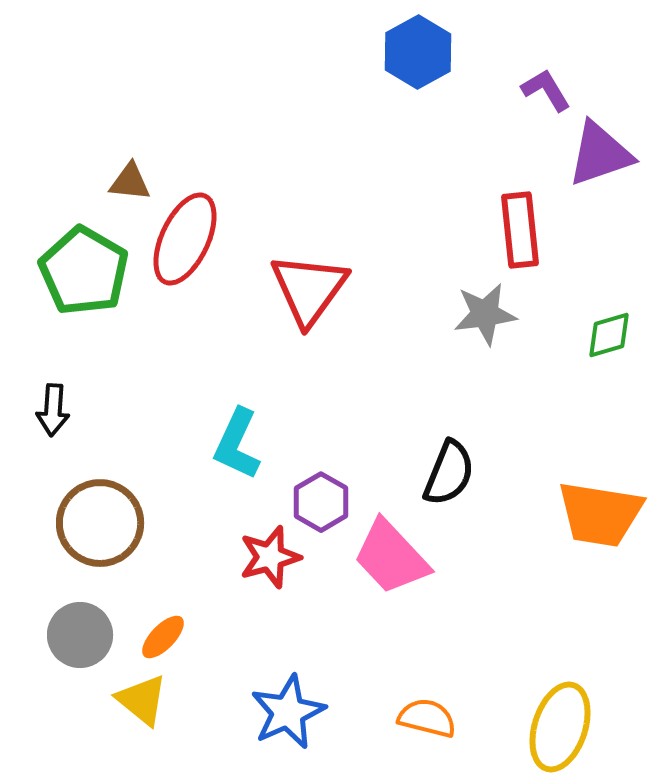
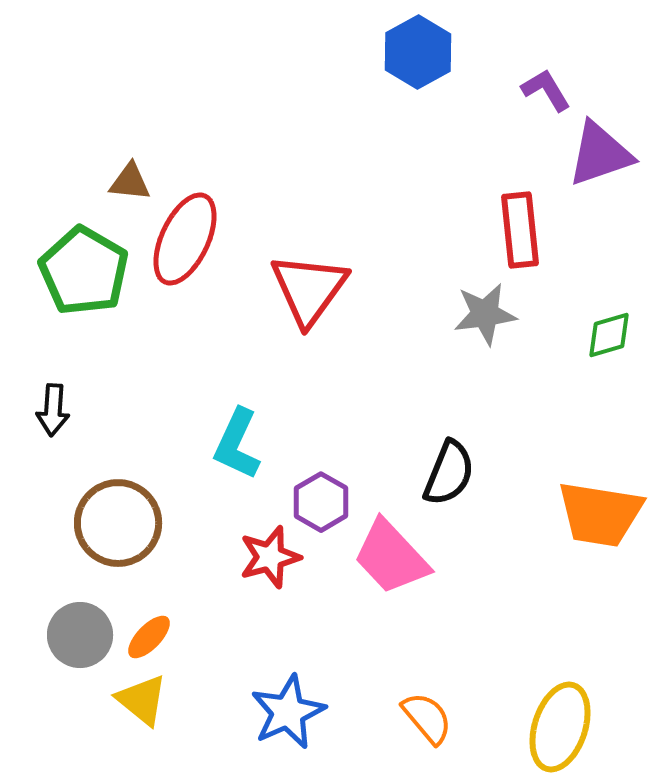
brown circle: moved 18 px right
orange ellipse: moved 14 px left
orange semicircle: rotated 36 degrees clockwise
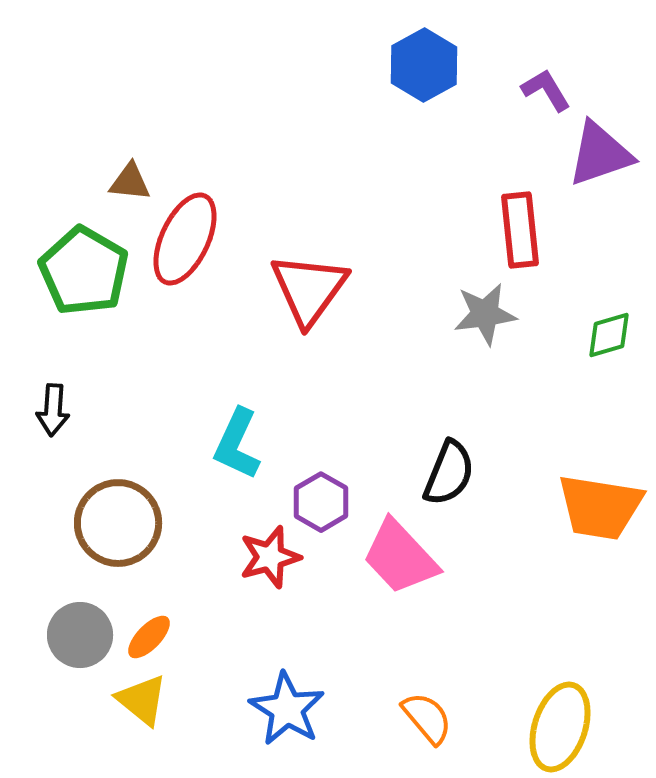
blue hexagon: moved 6 px right, 13 px down
orange trapezoid: moved 7 px up
pink trapezoid: moved 9 px right
blue star: moved 1 px left, 3 px up; rotated 16 degrees counterclockwise
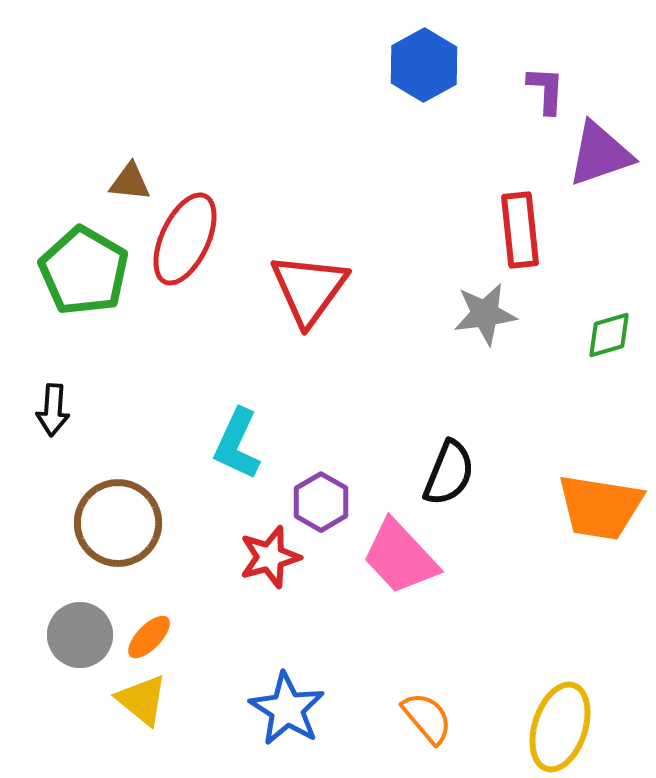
purple L-shape: rotated 34 degrees clockwise
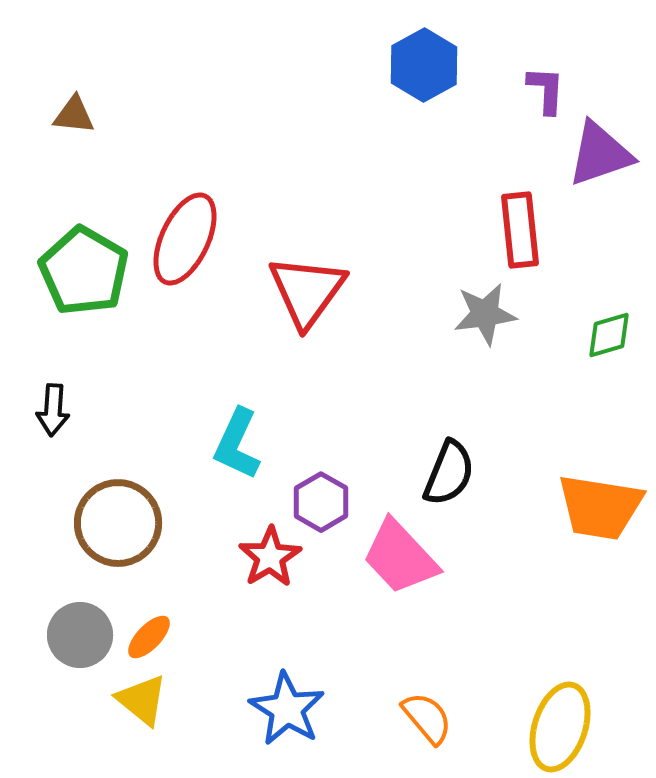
brown triangle: moved 56 px left, 67 px up
red triangle: moved 2 px left, 2 px down
red star: rotated 16 degrees counterclockwise
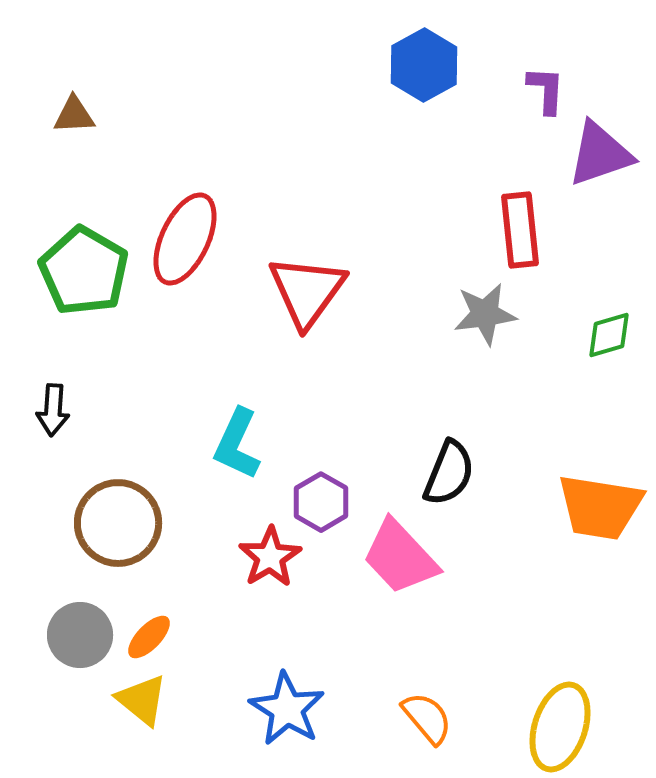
brown triangle: rotated 9 degrees counterclockwise
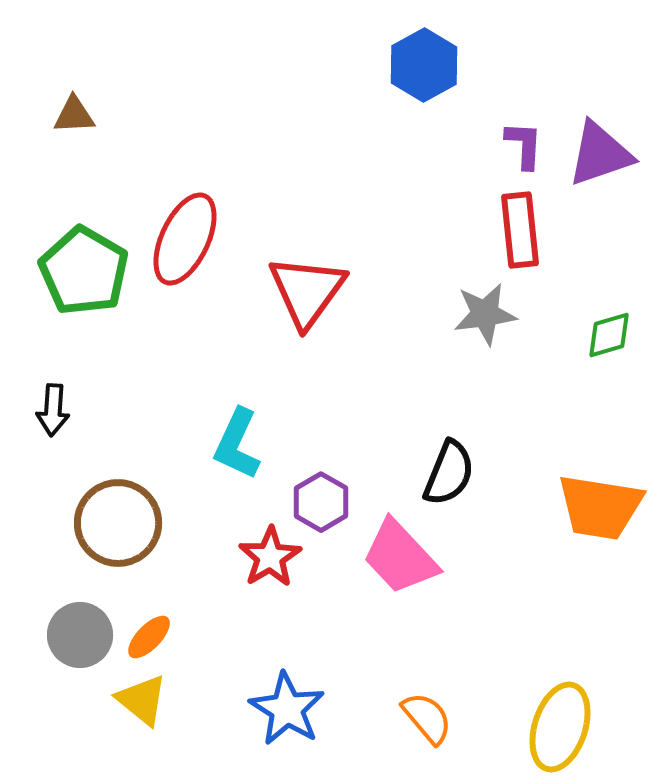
purple L-shape: moved 22 px left, 55 px down
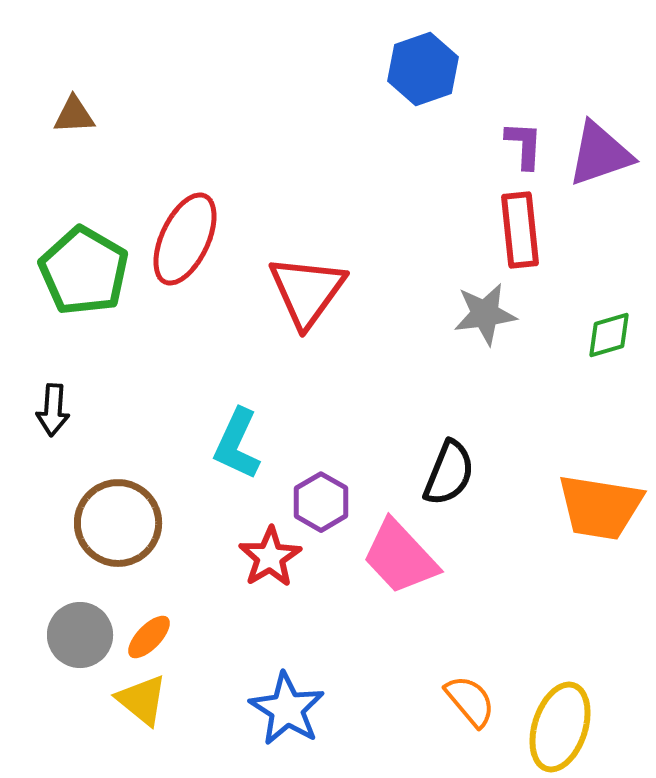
blue hexagon: moved 1 px left, 4 px down; rotated 10 degrees clockwise
orange semicircle: moved 43 px right, 17 px up
